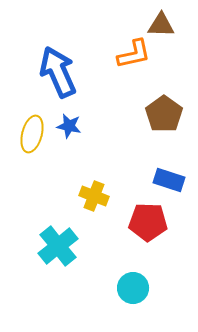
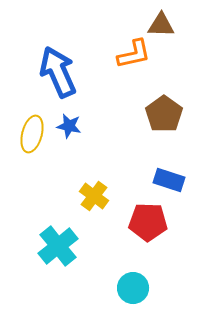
yellow cross: rotated 16 degrees clockwise
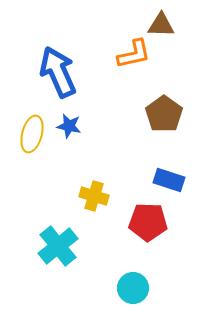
yellow cross: rotated 20 degrees counterclockwise
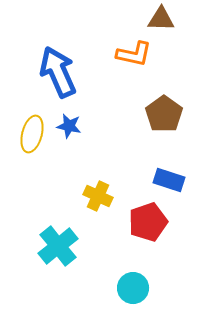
brown triangle: moved 6 px up
orange L-shape: rotated 24 degrees clockwise
yellow cross: moved 4 px right; rotated 8 degrees clockwise
red pentagon: rotated 21 degrees counterclockwise
